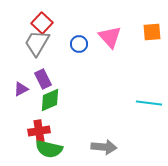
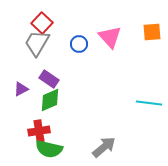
purple rectangle: moved 6 px right; rotated 30 degrees counterclockwise
gray arrow: rotated 45 degrees counterclockwise
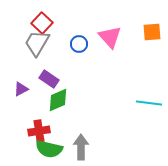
green diamond: moved 8 px right
gray arrow: moved 23 px left; rotated 50 degrees counterclockwise
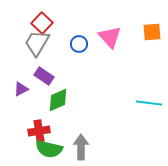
purple rectangle: moved 5 px left, 3 px up
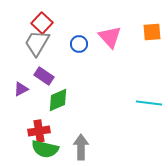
green semicircle: moved 4 px left
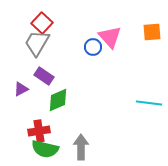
blue circle: moved 14 px right, 3 px down
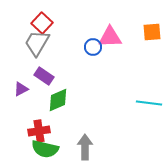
pink triangle: rotated 50 degrees counterclockwise
gray arrow: moved 4 px right
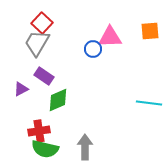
orange square: moved 2 px left, 1 px up
blue circle: moved 2 px down
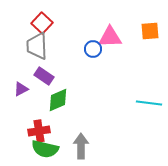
gray trapezoid: moved 3 px down; rotated 32 degrees counterclockwise
gray arrow: moved 4 px left, 1 px up
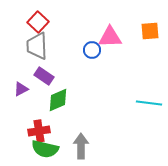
red square: moved 4 px left, 1 px up
blue circle: moved 1 px left, 1 px down
